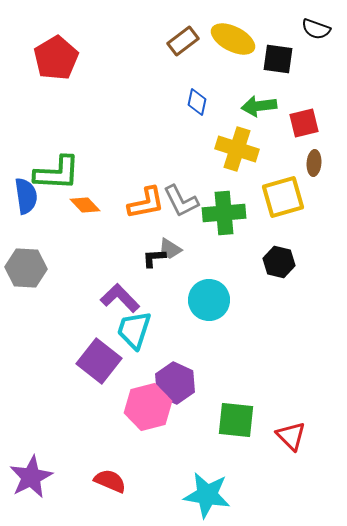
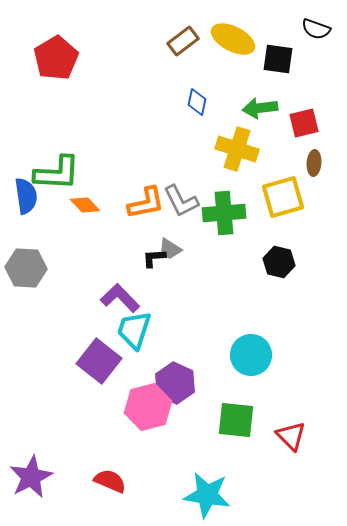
green arrow: moved 1 px right, 2 px down
cyan circle: moved 42 px right, 55 px down
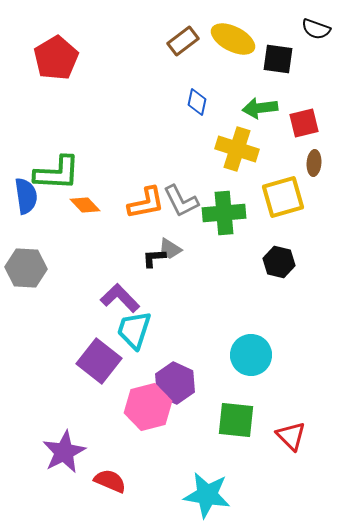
purple star: moved 33 px right, 25 px up
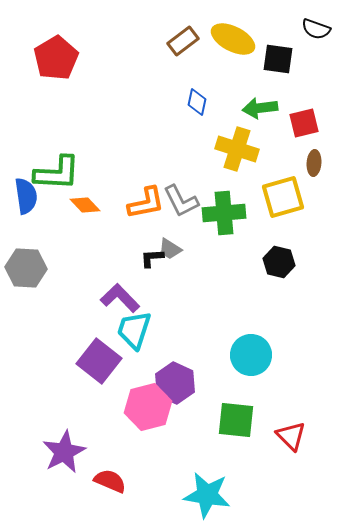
black L-shape: moved 2 px left
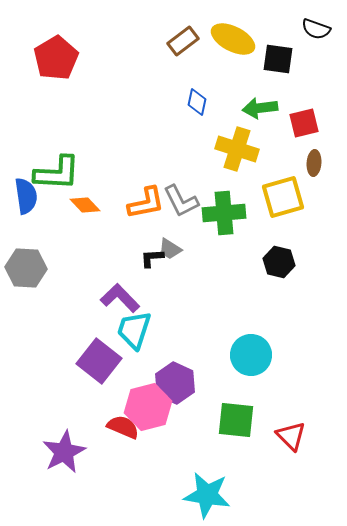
red semicircle: moved 13 px right, 54 px up
